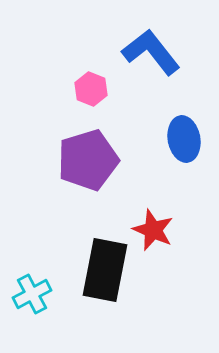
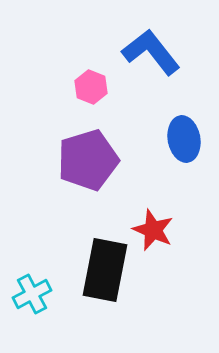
pink hexagon: moved 2 px up
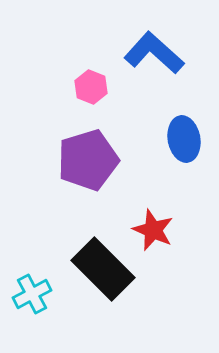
blue L-shape: moved 3 px right, 1 px down; rotated 10 degrees counterclockwise
black rectangle: moved 2 px left, 1 px up; rotated 56 degrees counterclockwise
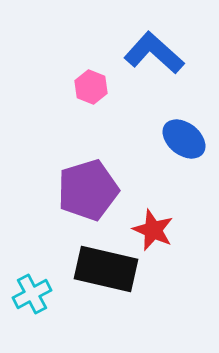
blue ellipse: rotated 42 degrees counterclockwise
purple pentagon: moved 30 px down
black rectangle: moved 3 px right; rotated 32 degrees counterclockwise
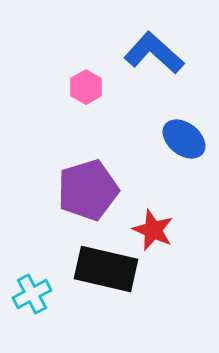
pink hexagon: moved 5 px left; rotated 8 degrees clockwise
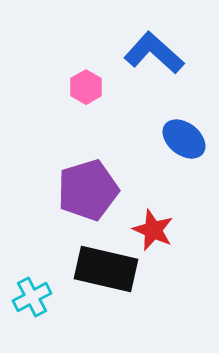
cyan cross: moved 3 px down
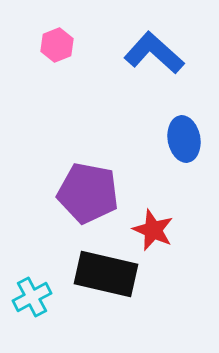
pink hexagon: moved 29 px left, 42 px up; rotated 8 degrees clockwise
blue ellipse: rotated 42 degrees clockwise
purple pentagon: moved 3 px down; rotated 28 degrees clockwise
black rectangle: moved 5 px down
